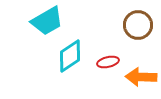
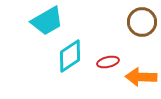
brown circle: moved 4 px right, 3 px up
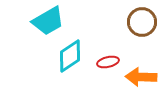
cyan trapezoid: moved 1 px right
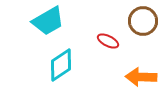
brown circle: moved 1 px right, 1 px up
cyan diamond: moved 9 px left, 9 px down
red ellipse: moved 21 px up; rotated 40 degrees clockwise
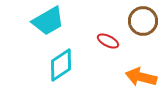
orange arrow: rotated 12 degrees clockwise
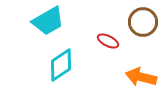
brown circle: moved 1 px down
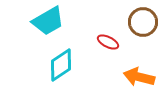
red ellipse: moved 1 px down
orange arrow: moved 2 px left
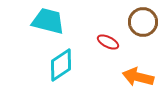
cyan trapezoid: rotated 136 degrees counterclockwise
orange arrow: moved 1 px left
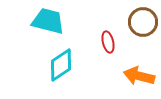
red ellipse: rotated 50 degrees clockwise
orange arrow: moved 1 px right, 1 px up
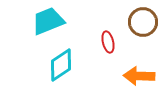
cyan trapezoid: rotated 36 degrees counterclockwise
orange arrow: rotated 12 degrees counterclockwise
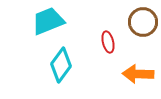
cyan diamond: rotated 20 degrees counterclockwise
orange arrow: moved 1 px left, 2 px up
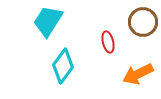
cyan trapezoid: rotated 36 degrees counterclockwise
cyan diamond: moved 2 px right, 1 px down
orange arrow: rotated 28 degrees counterclockwise
